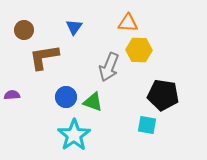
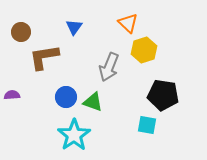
orange triangle: rotated 40 degrees clockwise
brown circle: moved 3 px left, 2 px down
yellow hexagon: moved 5 px right; rotated 20 degrees counterclockwise
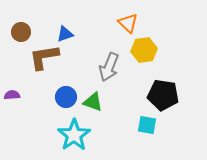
blue triangle: moved 9 px left, 7 px down; rotated 36 degrees clockwise
yellow hexagon: rotated 10 degrees clockwise
